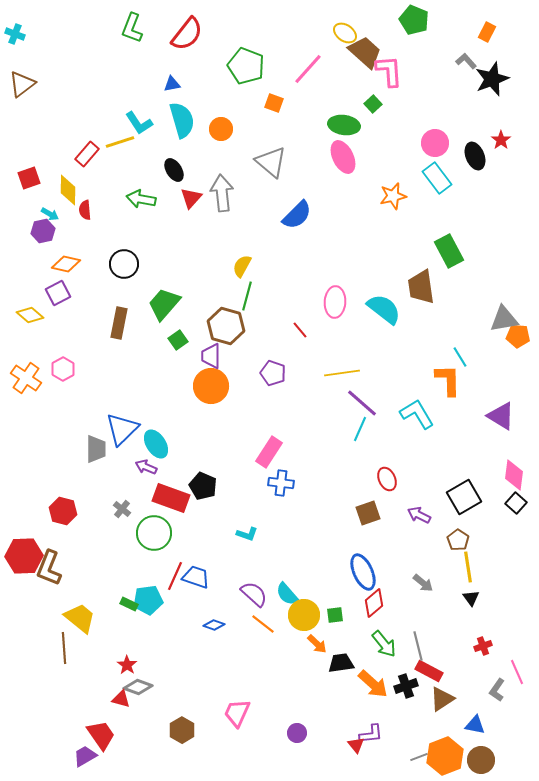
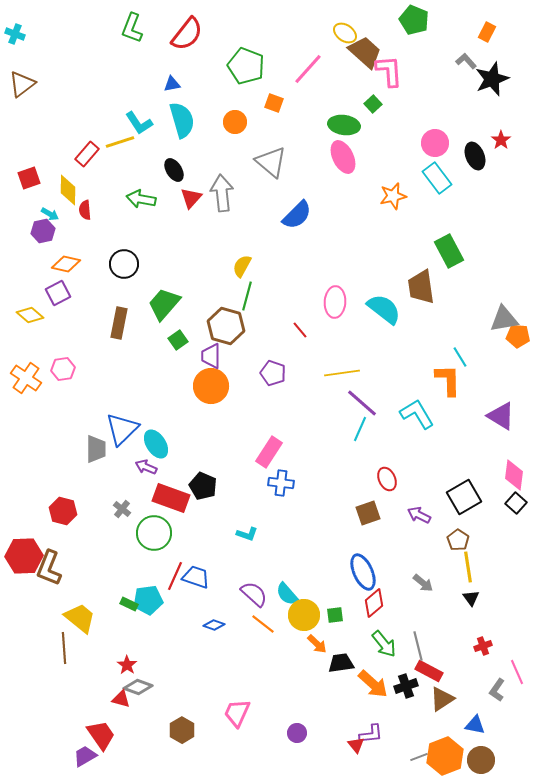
orange circle at (221, 129): moved 14 px right, 7 px up
pink hexagon at (63, 369): rotated 20 degrees clockwise
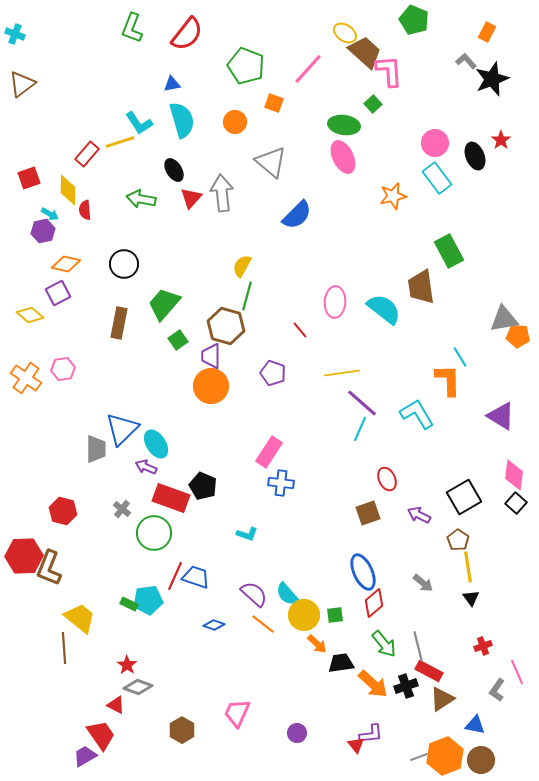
red triangle at (121, 699): moved 5 px left, 6 px down; rotated 12 degrees clockwise
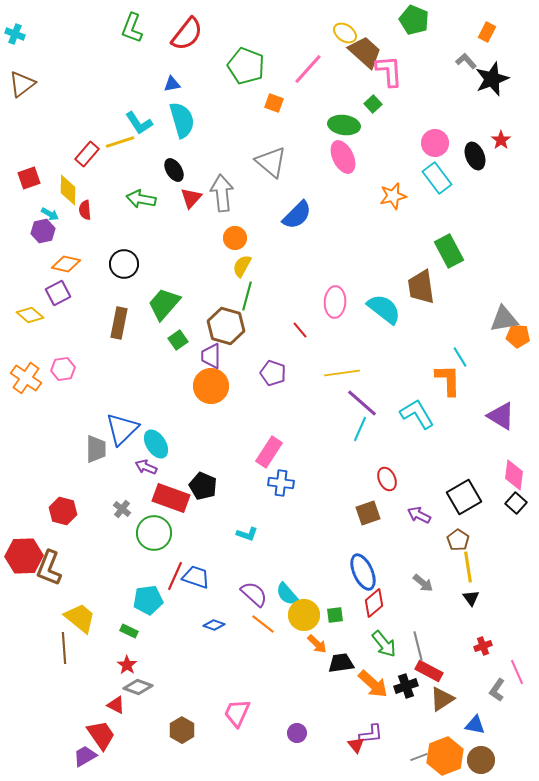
orange circle at (235, 122): moved 116 px down
green rectangle at (129, 604): moved 27 px down
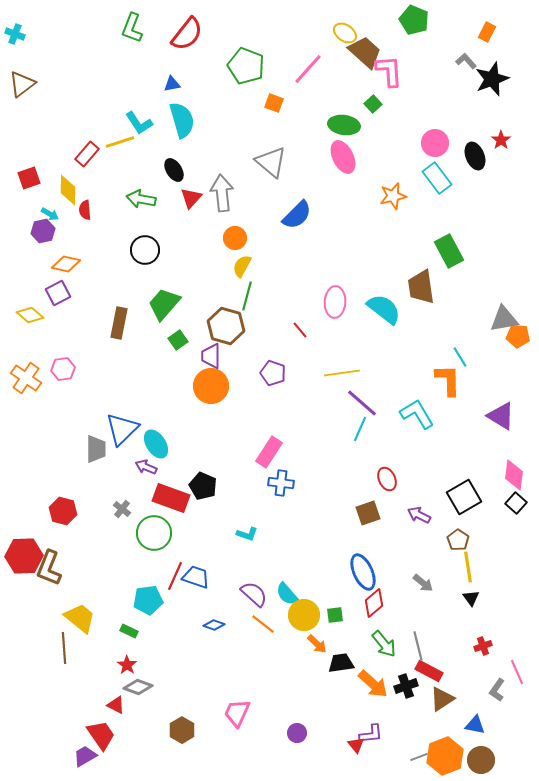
black circle at (124, 264): moved 21 px right, 14 px up
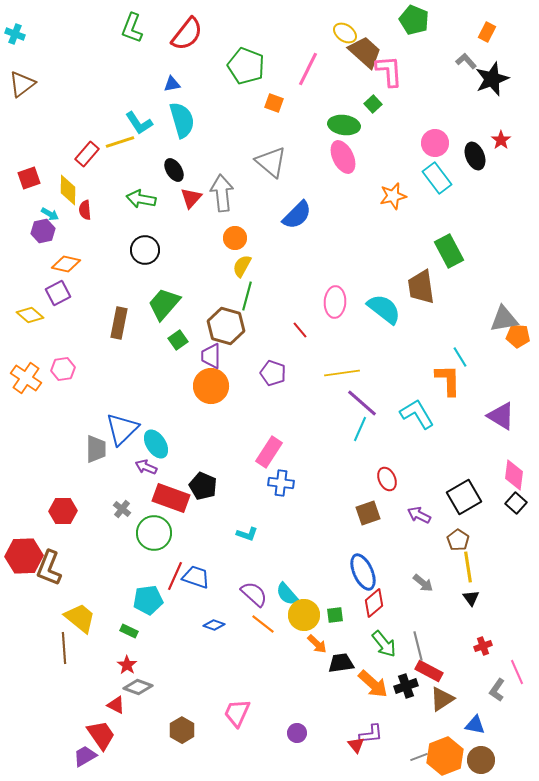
pink line at (308, 69): rotated 16 degrees counterclockwise
red hexagon at (63, 511): rotated 16 degrees counterclockwise
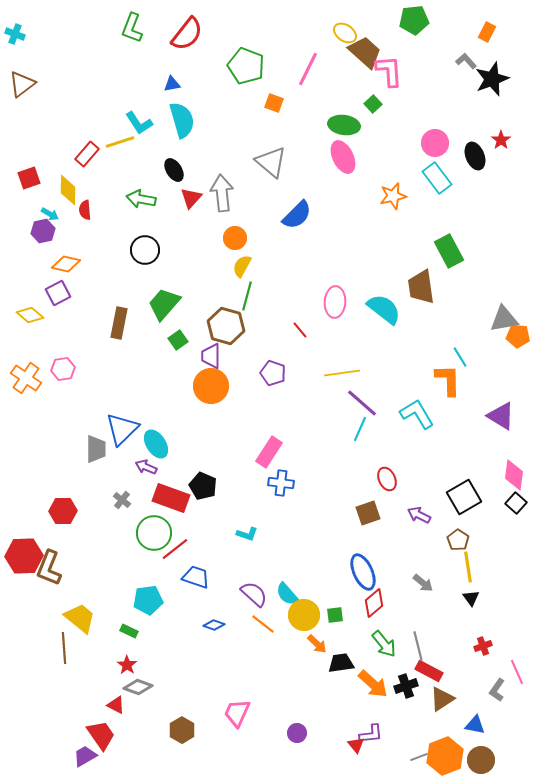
green pentagon at (414, 20): rotated 28 degrees counterclockwise
gray cross at (122, 509): moved 9 px up
red line at (175, 576): moved 27 px up; rotated 28 degrees clockwise
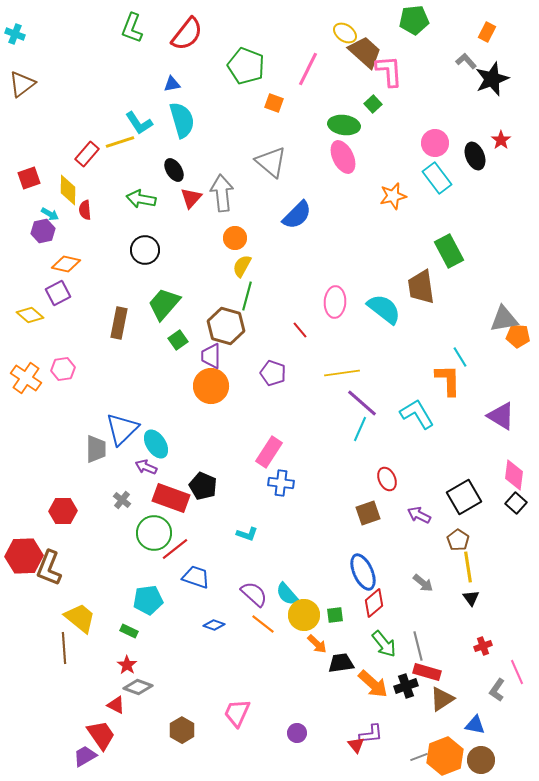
red rectangle at (429, 671): moved 2 px left, 1 px down; rotated 12 degrees counterclockwise
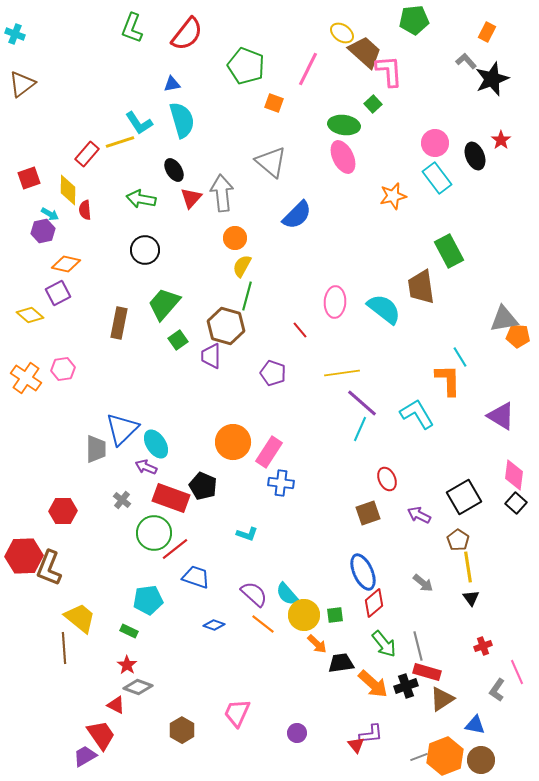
yellow ellipse at (345, 33): moved 3 px left
orange circle at (211, 386): moved 22 px right, 56 px down
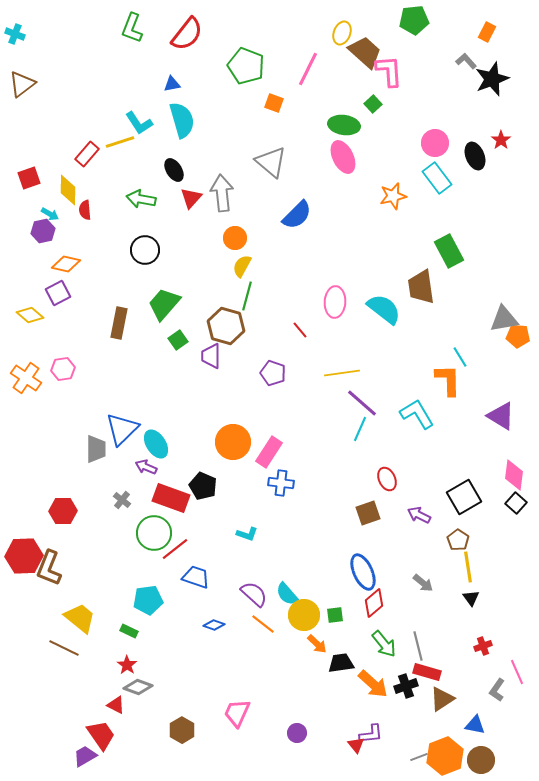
yellow ellipse at (342, 33): rotated 75 degrees clockwise
brown line at (64, 648): rotated 60 degrees counterclockwise
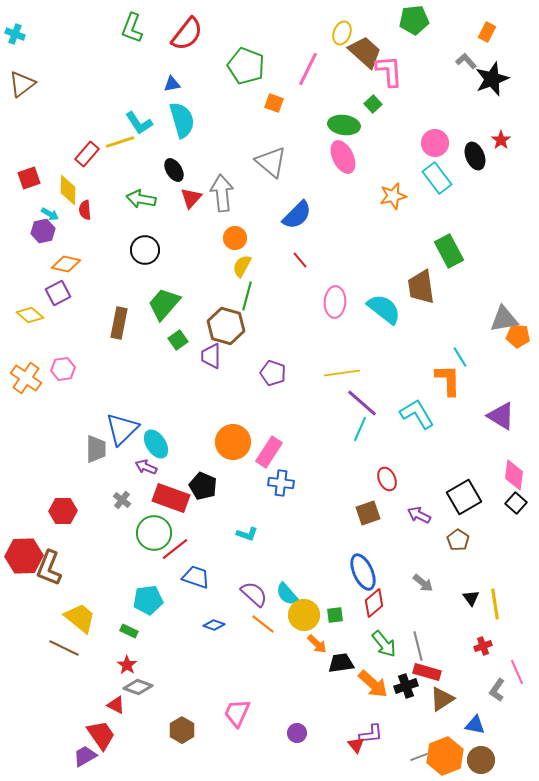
red line at (300, 330): moved 70 px up
yellow line at (468, 567): moved 27 px right, 37 px down
